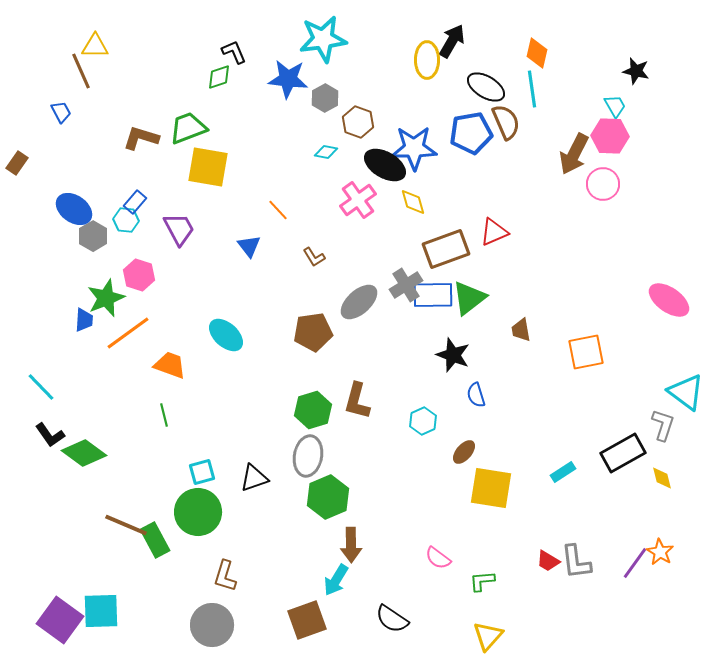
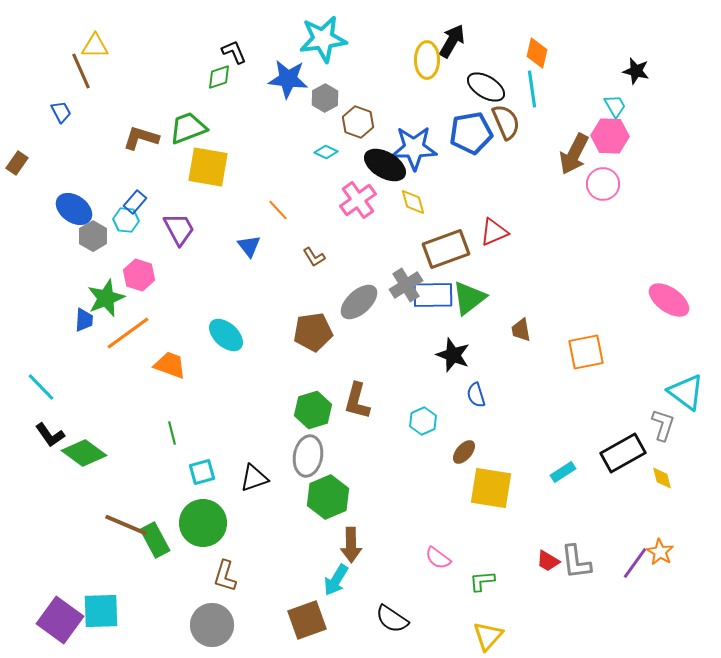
cyan diamond at (326, 152): rotated 15 degrees clockwise
green line at (164, 415): moved 8 px right, 18 px down
green circle at (198, 512): moved 5 px right, 11 px down
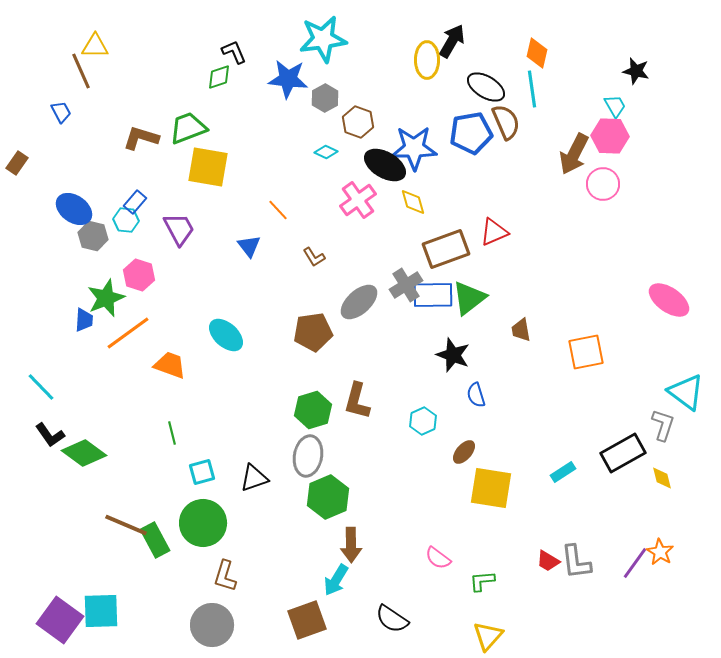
gray hexagon at (93, 236): rotated 16 degrees counterclockwise
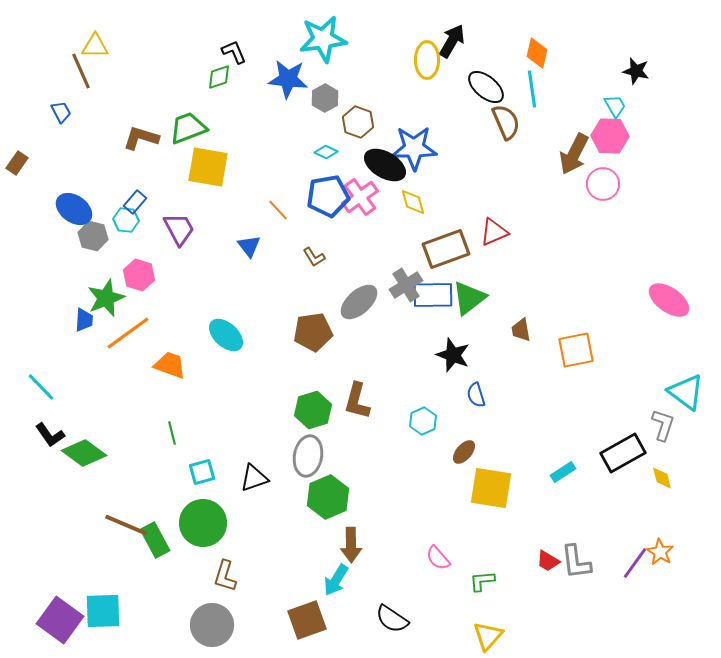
black ellipse at (486, 87): rotated 9 degrees clockwise
blue pentagon at (471, 133): moved 143 px left, 63 px down
pink cross at (358, 200): moved 2 px right, 3 px up
orange square at (586, 352): moved 10 px left, 2 px up
pink semicircle at (438, 558): rotated 12 degrees clockwise
cyan square at (101, 611): moved 2 px right
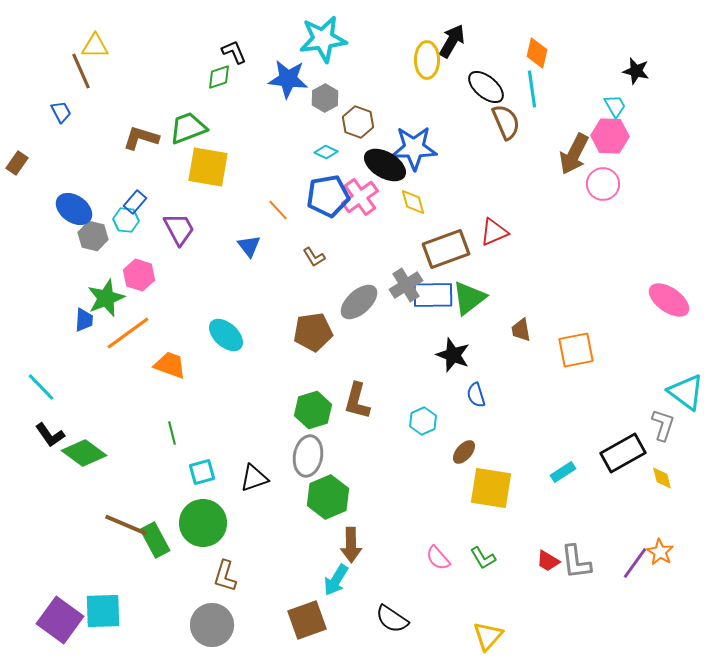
green L-shape at (482, 581): moved 1 px right, 23 px up; rotated 116 degrees counterclockwise
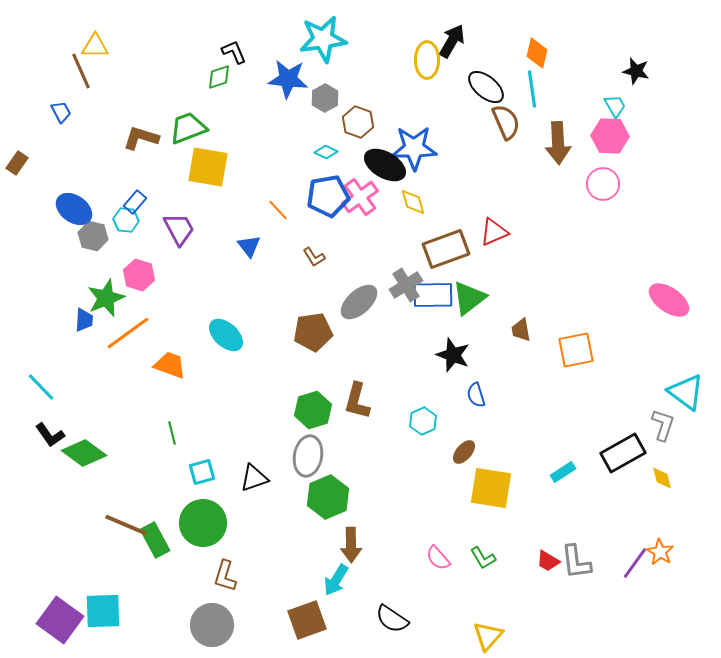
brown arrow at (574, 154): moved 16 px left, 11 px up; rotated 30 degrees counterclockwise
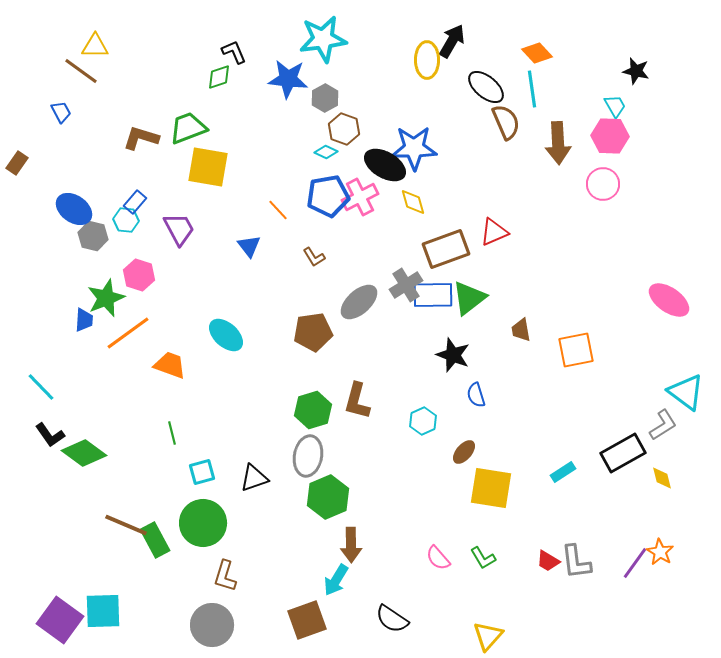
orange diamond at (537, 53): rotated 56 degrees counterclockwise
brown line at (81, 71): rotated 30 degrees counterclockwise
brown hexagon at (358, 122): moved 14 px left, 7 px down
pink cross at (360, 197): rotated 9 degrees clockwise
gray L-shape at (663, 425): rotated 40 degrees clockwise
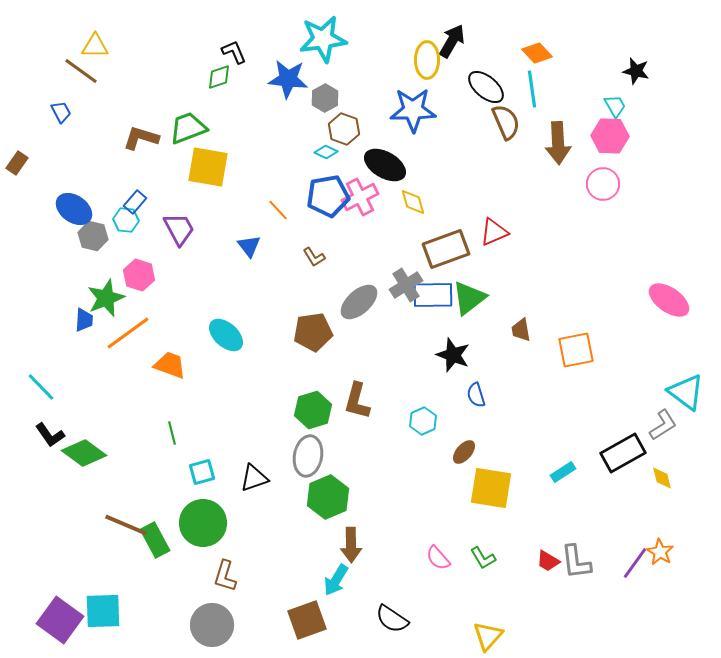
blue star at (414, 148): moved 1 px left, 38 px up
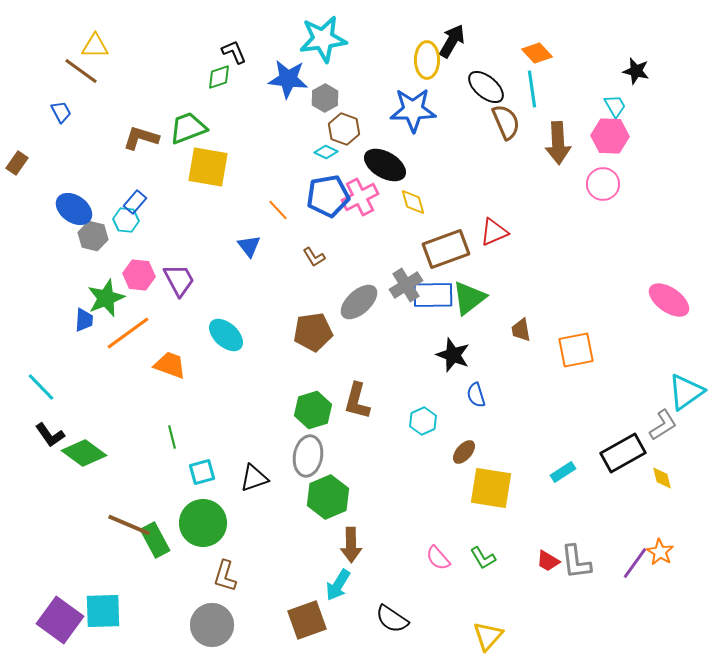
purple trapezoid at (179, 229): moved 51 px down
pink hexagon at (139, 275): rotated 12 degrees counterclockwise
cyan triangle at (686, 392): rotated 48 degrees clockwise
green line at (172, 433): moved 4 px down
brown line at (126, 525): moved 3 px right
cyan arrow at (336, 580): moved 2 px right, 5 px down
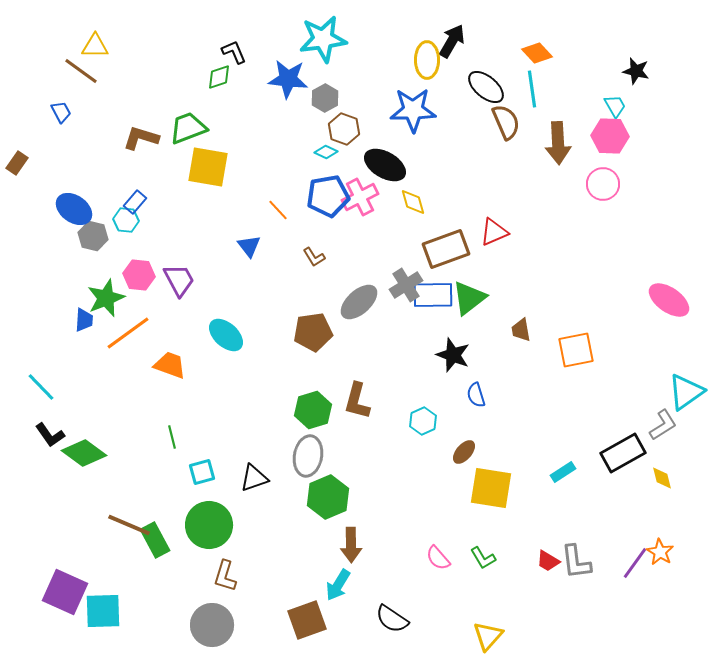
green circle at (203, 523): moved 6 px right, 2 px down
purple square at (60, 620): moved 5 px right, 28 px up; rotated 12 degrees counterclockwise
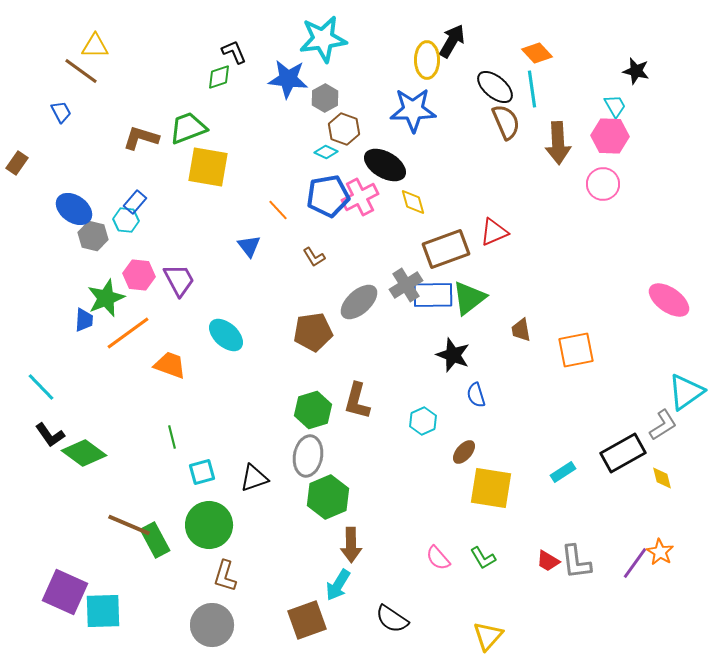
black ellipse at (486, 87): moved 9 px right
